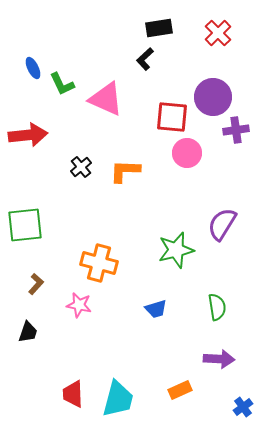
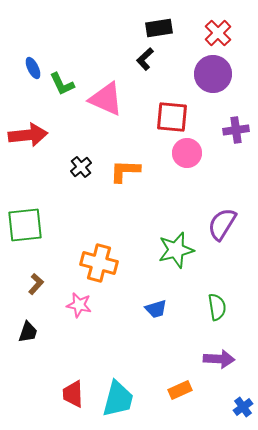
purple circle: moved 23 px up
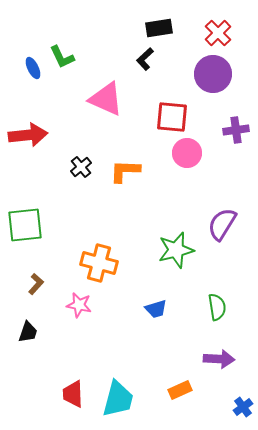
green L-shape: moved 27 px up
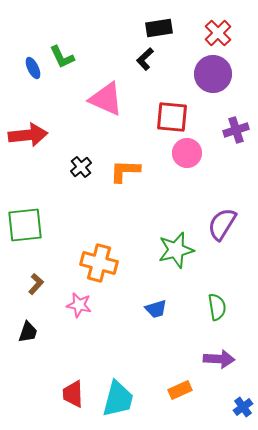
purple cross: rotated 10 degrees counterclockwise
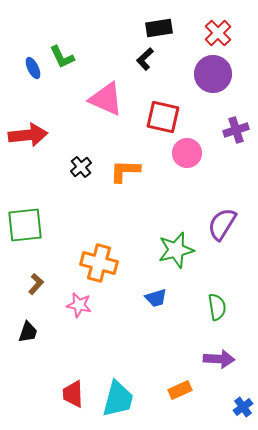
red square: moved 9 px left; rotated 8 degrees clockwise
blue trapezoid: moved 11 px up
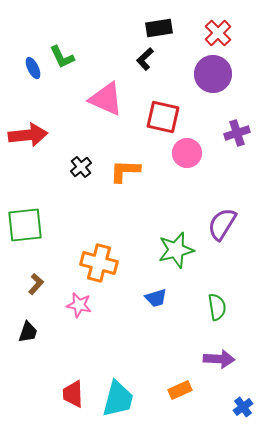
purple cross: moved 1 px right, 3 px down
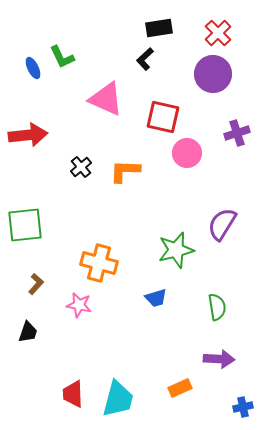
orange rectangle: moved 2 px up
blue cross: rotated 24 degrees clockwise
